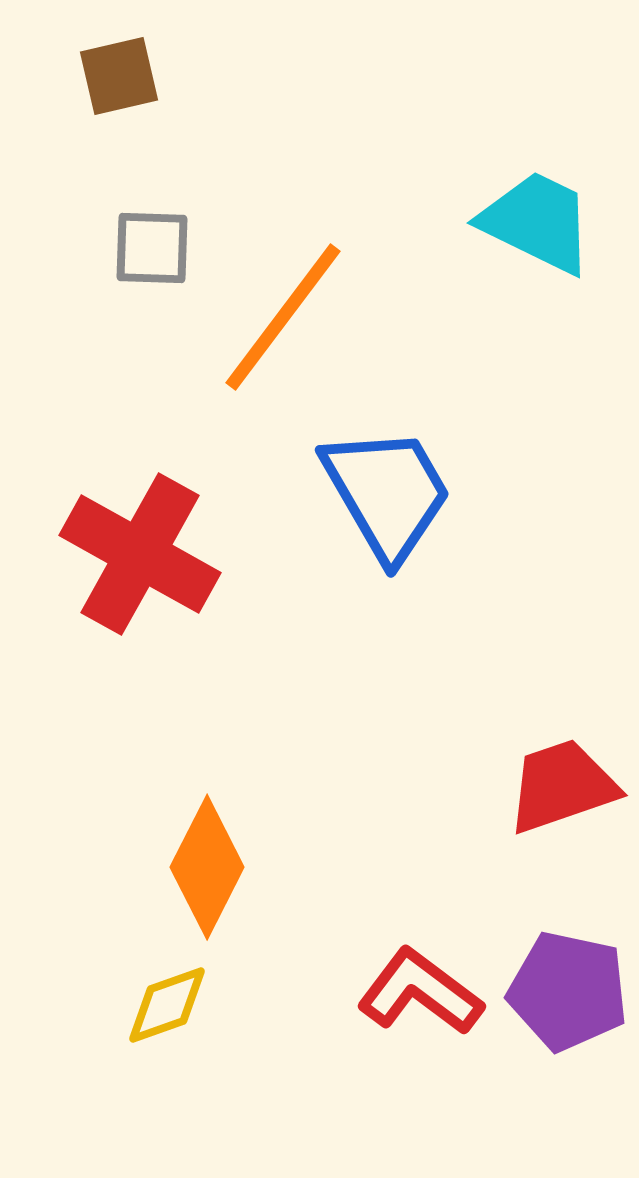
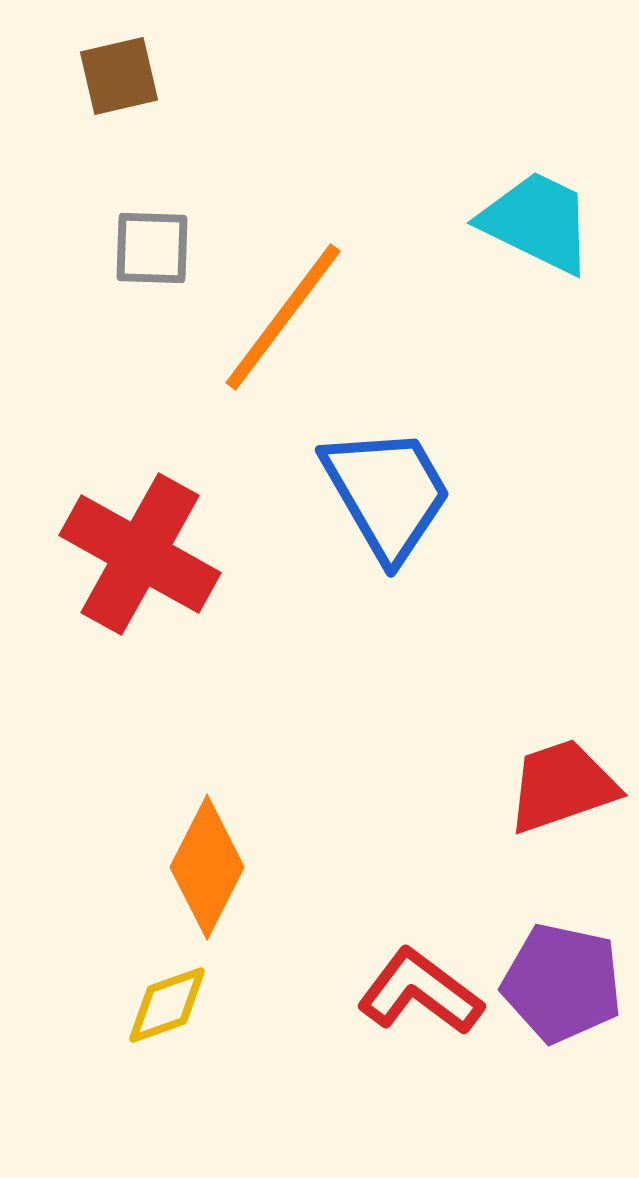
purple pentagon: moved 6 px left, 8 px up
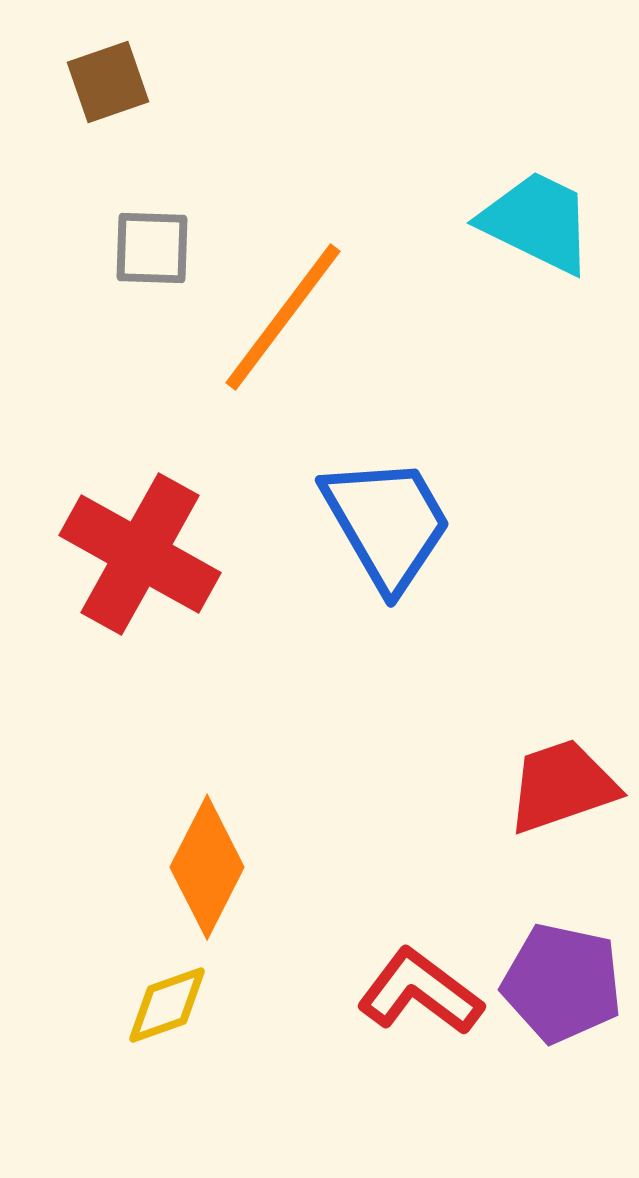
brown square: moved 11 px left, 6 px down; rotated 6 degrees counterclockwise
blue trapezoid: moved 30 px down
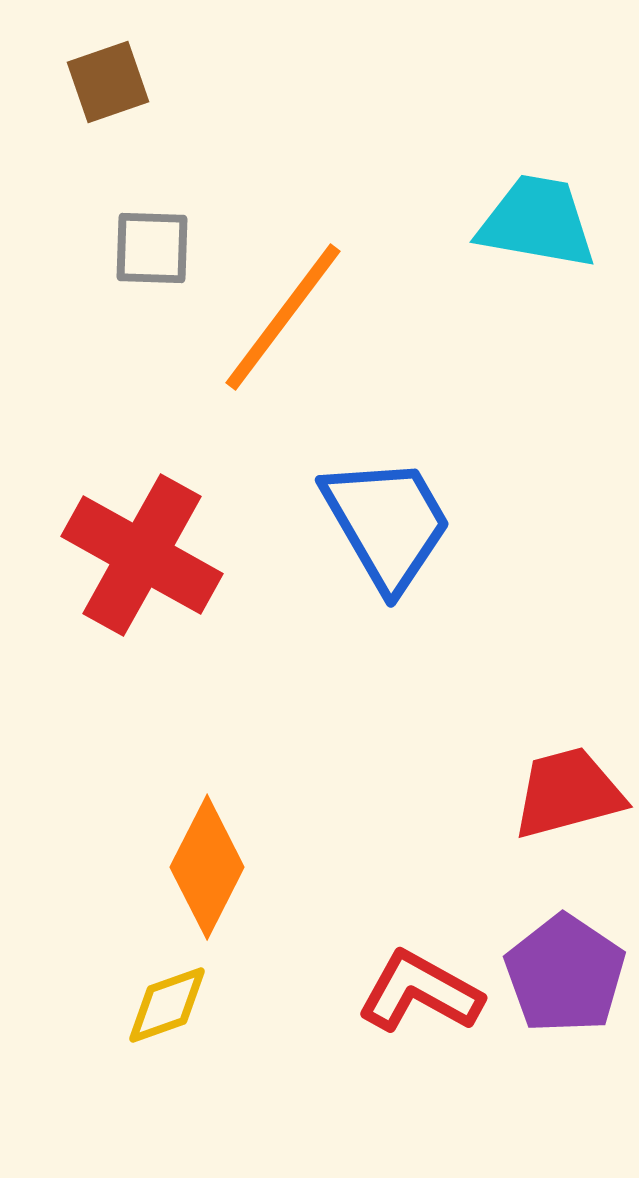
cyan trapezoid: rotated 16 degrees counterclockwise
red cross: moved 2 px right, 1 px down
red trapezoid: moved 6 px right, 7 px down; rotated 4 degrees clockwise
purple pentagon: moved 3 px right, 9 px up; rotated 22 degrees clockwise
red L-shape: rotated 8 degrees counterclockwise
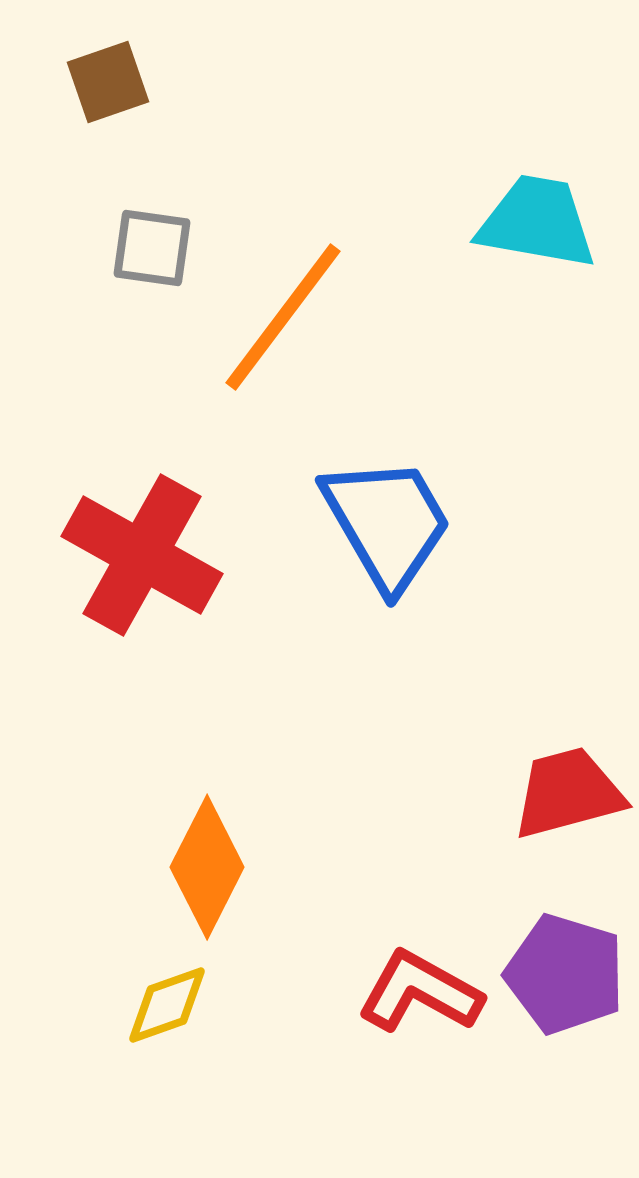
gray square: rotated 6 degrees clockwise
purple pentagon: rotated 17 degrees counterclockwise
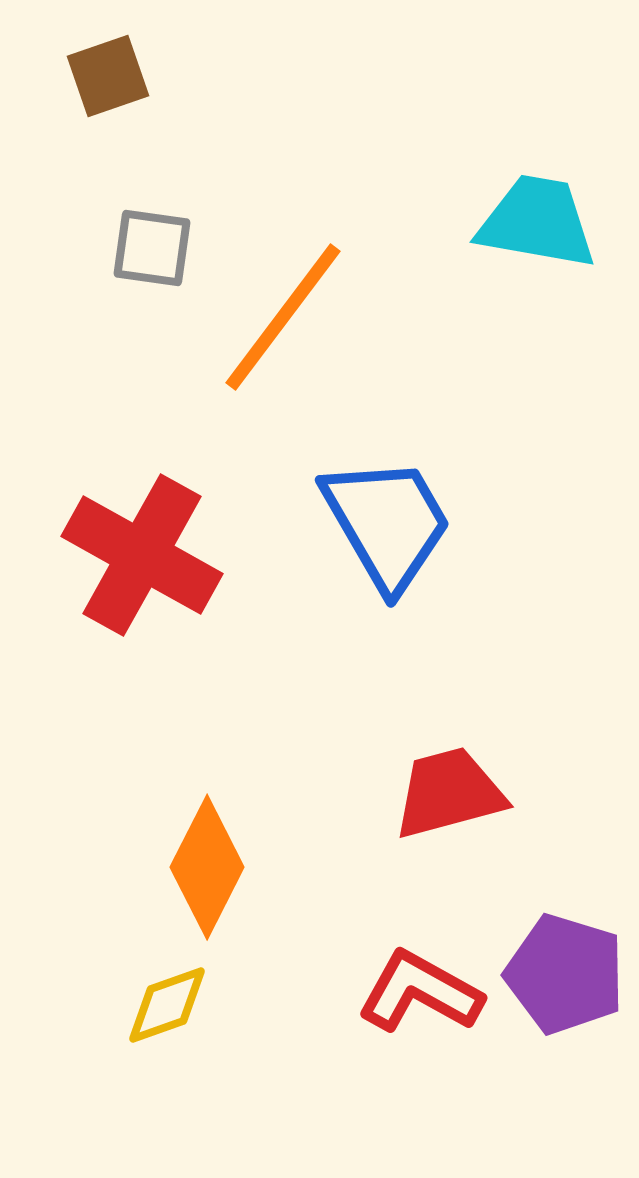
brown square: moved 6 px up
red trapezoid: moved 119 px left
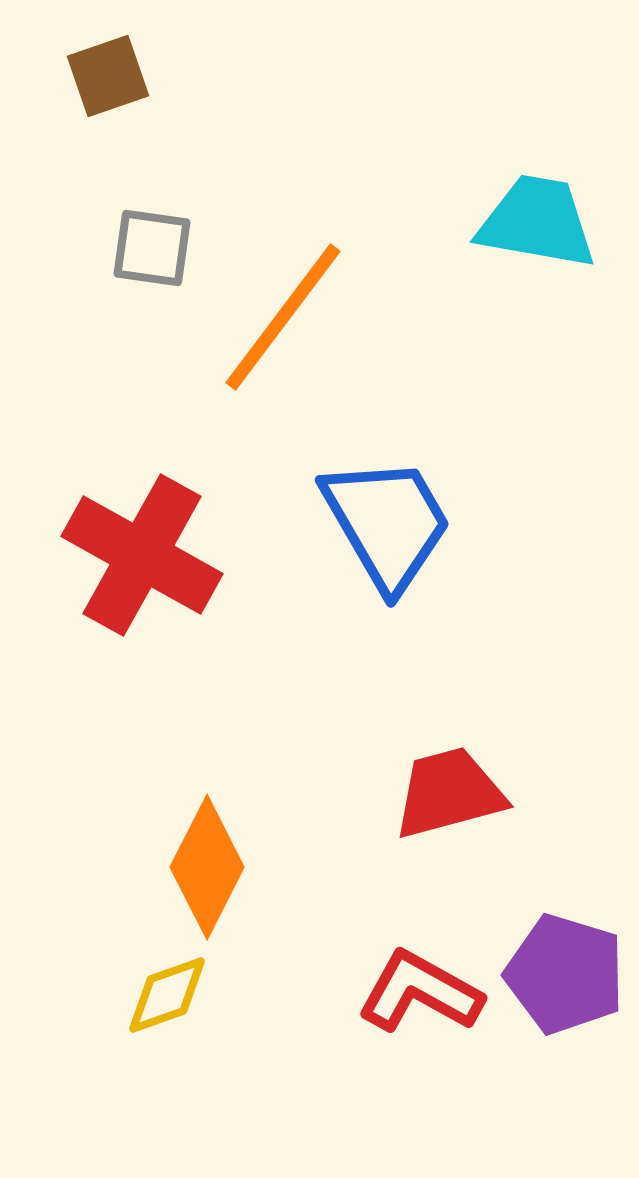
yellow diamond: moved 10 px up
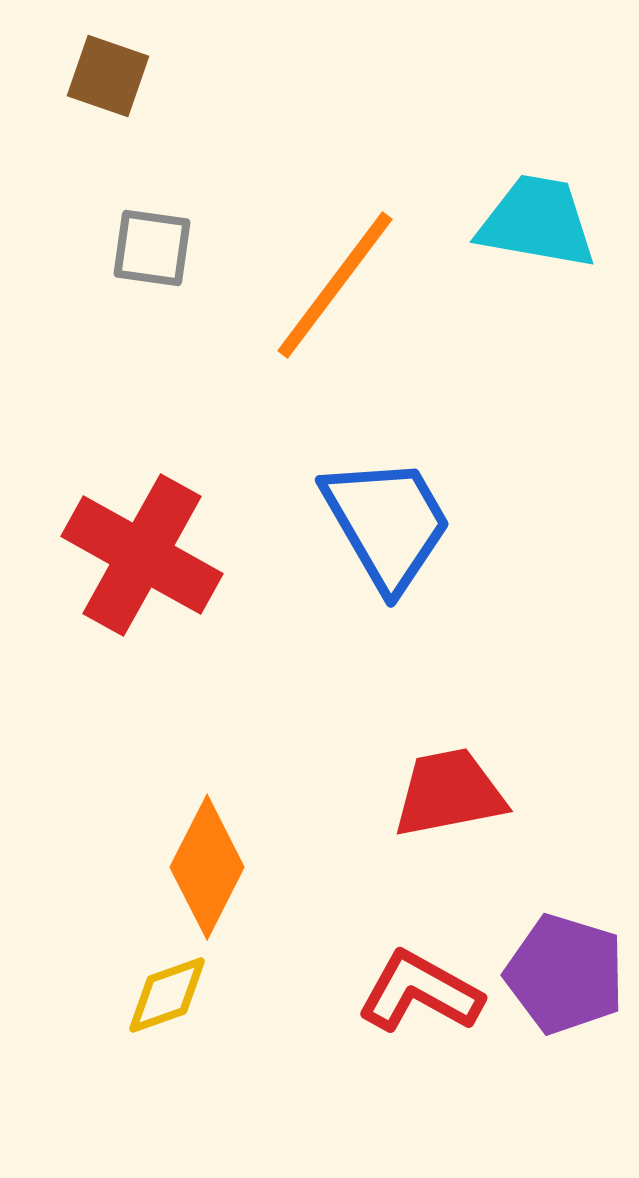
brown square: rotated 38 degrees clockwise
orange line: moved 52 px right, 32 px up
red trapezoid: rotated 4 degrees clockwise
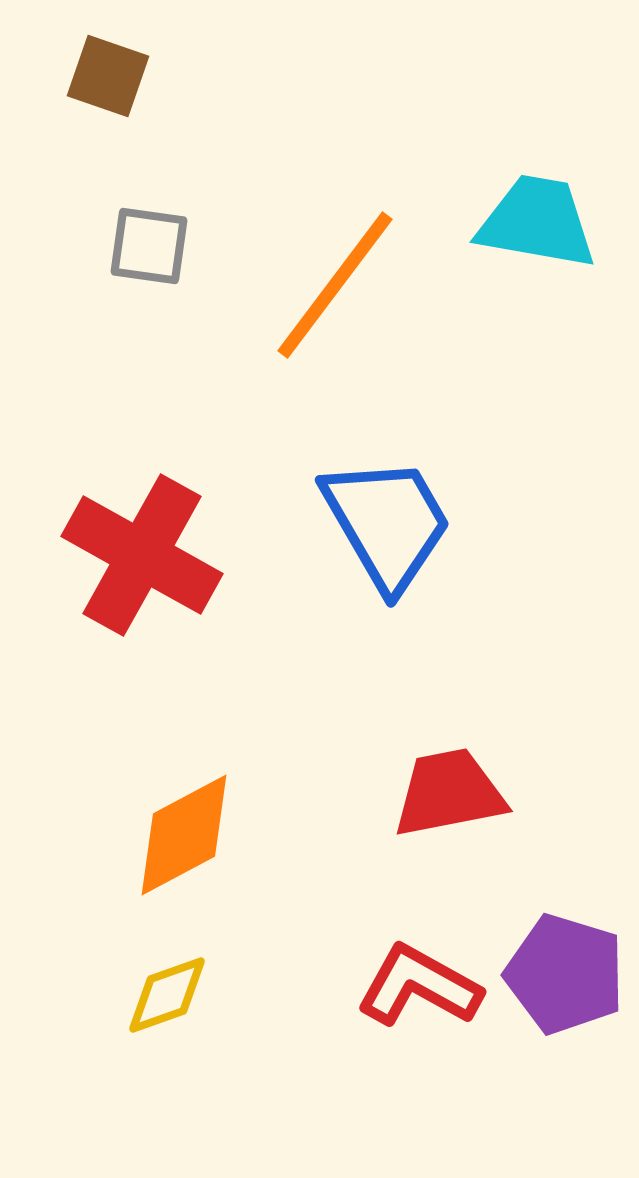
gray square: moved 3 px left, 2 px up
orange diamond: moved 23 px left, 32 px up; rotated 35 degrees clockwise
red L-shape: moved 1 px left, 6 px up
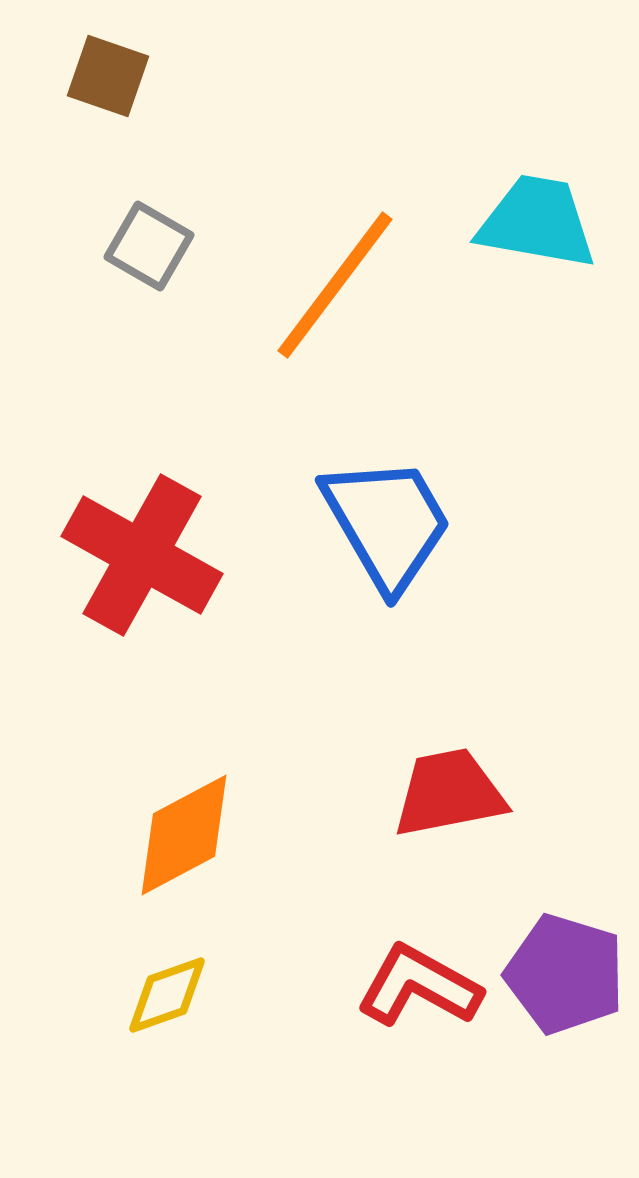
gray square: rotated 22 degrees clockwise
